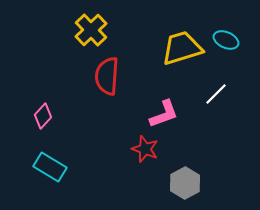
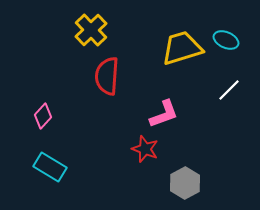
white line: moved 13 px right, 4 px up
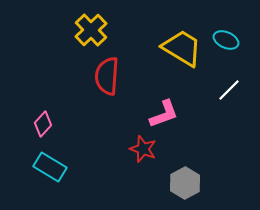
yellow trapezoid: rotated 48 degrees clockwise
pink diamond: moved 8 px down
red star: moved 2 px left
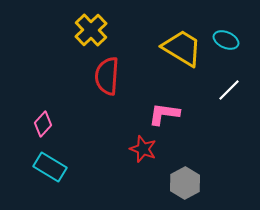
pink L-shape: rotated 152 degrees counterclockwise
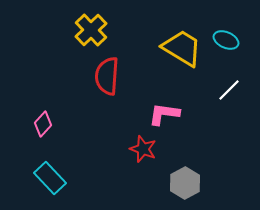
cyan rectangle: moved 11 px down; rotated 16 degrees clockwise
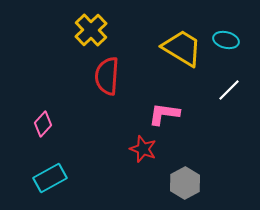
cyan ellipse: rotated 10 degrees counterclockwise
cyan rectangle: rotated 76 degrees counterclockwise
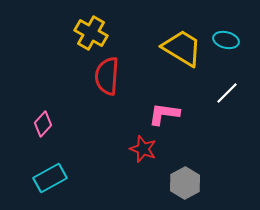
yellow cross: moved 3 px down; rotated 16 degrees counterclockwise
white line: moved 2 px left, 3 px down
